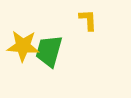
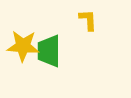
green trapezoid: rotated 16 degrees counterclockwise
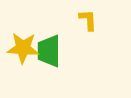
yellow star: moved 2 px down
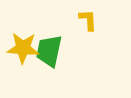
green trapezoid: rotated 12 degrees clockwise
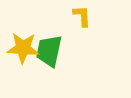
yellow L-shape: moved 6 px left, 4 px up
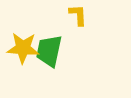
yellow L-shape: moved 4 px left, 1 px up
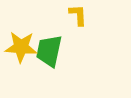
yellow star: moved 2 px left, 1 px up
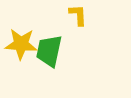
yellow star: moved 3 px up
